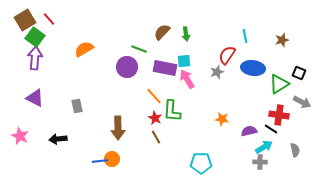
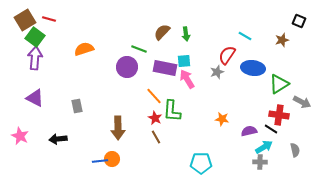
red line: rotated 32 degrees counterclockwise
cyan line: rotated 48 degrees counterclockwise
orange semicircle: rotated 12 degrees clockwise
black square: moved 52 px up
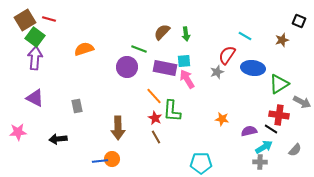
pink star: moved 2 px left, 4 px up; rotated 30 degrees counterclockwise
gray semicircle: rotated 56 degrees clockwise
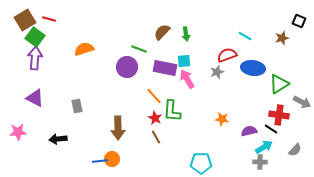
brown star: moved 2 px up
red semicircle: rotated 36 degrees clockwise
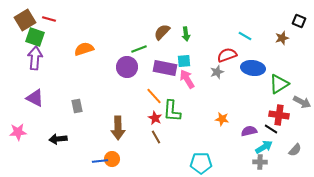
green square: rotated 18 degrees counterclockwise
green line: rotated 42 degrees counterclockwise
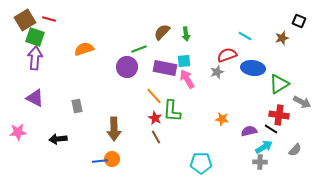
brown arrow: moved 4 px left, 1 px down
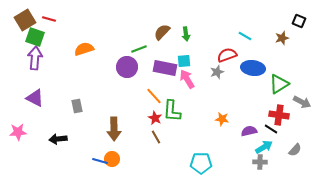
blue line: rotated 21 degrees clockwise
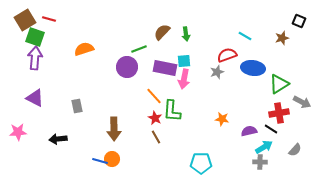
pink arrow: moved 3 px left; rotated 138 degrees counterclockwise
red cross: moved 2 px up; rotated 18 degrees counterclockwise
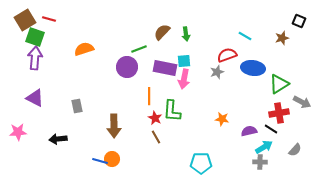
orange line: moved 5 px left; rotated 42 degrees clockwise
brown arrow: moved 3 px up
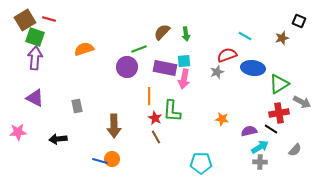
cyan arrow: moved 4 px left
